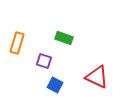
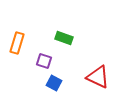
red triangle: moved 1 px right
blue square: moved 1 px left, 2 px up
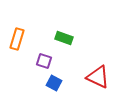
orange rectangle: moved 4 px up
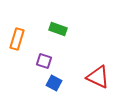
green rectangle: moved 6 px left, 9 px up
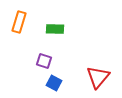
green rectangle: moved 3 px left; rotated 18 degrees counterclockwise
orange rectangle: moved 2 px right, 17 px up
red triangle: rotated 45 degrees clockwise
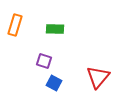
orange rectangle: moved 4 px left, 3 px down
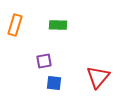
green rectangle: moved 3 px right, 4 px up
purple square: rotated 28 degrees counterclockwise
blue square: rotated 21 degrees counterclockwise
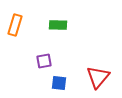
blue square: moved 5 px right
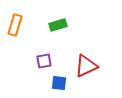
green rectangle: rotated 18 degrees counterclockwise
red triangle: moved 12 px left, 11 px up; rotated 25 degrees clockwise
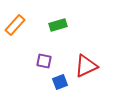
orange rectangle: rotated 25 degrees clockwise
purple square: rotated 21 degrees clockwise
blue square: moved 1 px right, 1 px up; rotated 28 degrees counterclockwise
